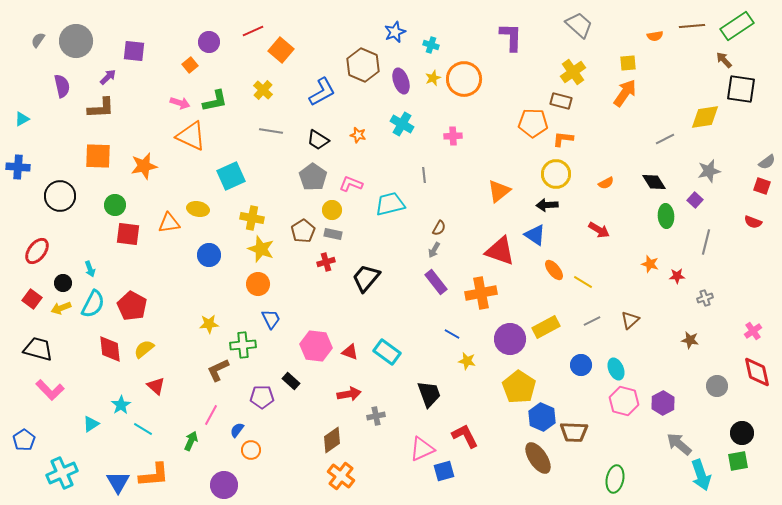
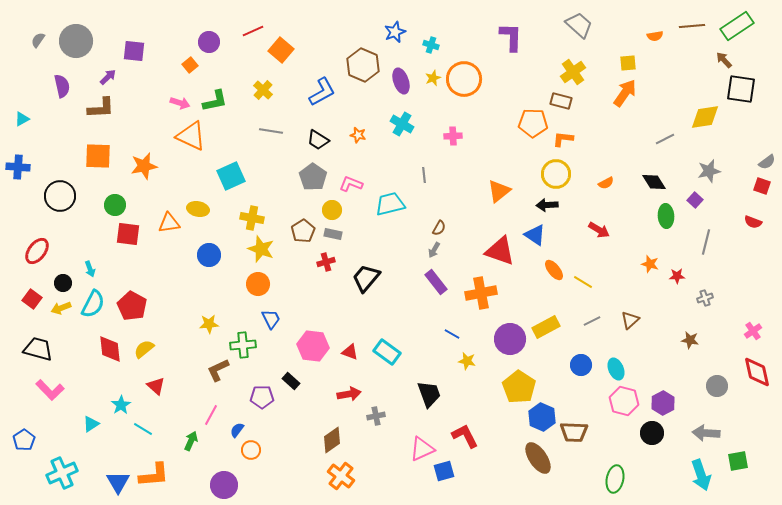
pink hexagon at (316, 346): moved 3 px left
black circle at (742, 433): moved 90 px left
gray arrow at (679, 444): moved 27 px right, 11 px up; rotated 36 degrees counterclockwise
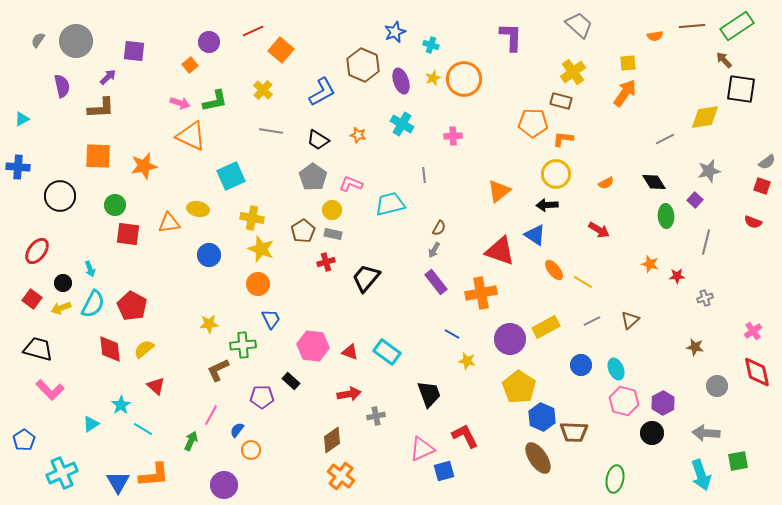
brown star at (690, 340): moved 5 px right, 7 px down
